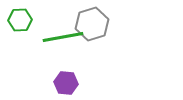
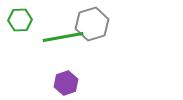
purple hexagon: rotated 25 degrees counterclockwise
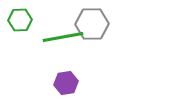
gray hexagon: rotated 16 degrees clockwise
purple hexagon: rotated 10 degrees clockwise
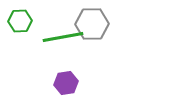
green hexagon: moved 1 px down
